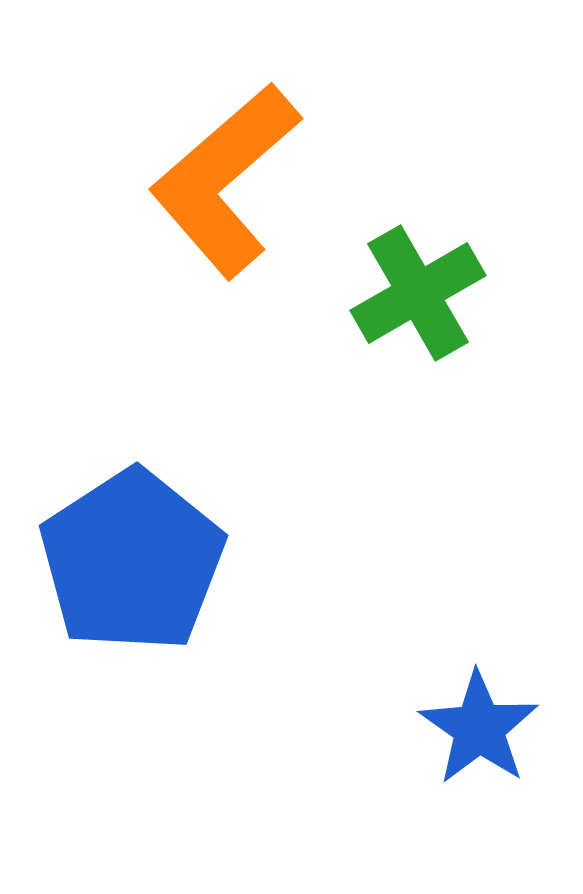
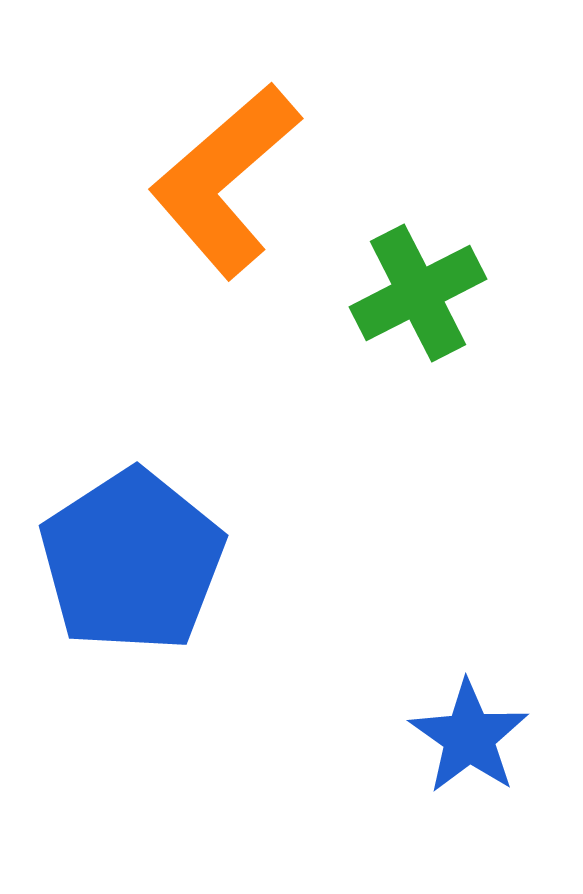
green cross: rotated 3 degrees clockwise
blue star: moved 10 px left, 9 px down
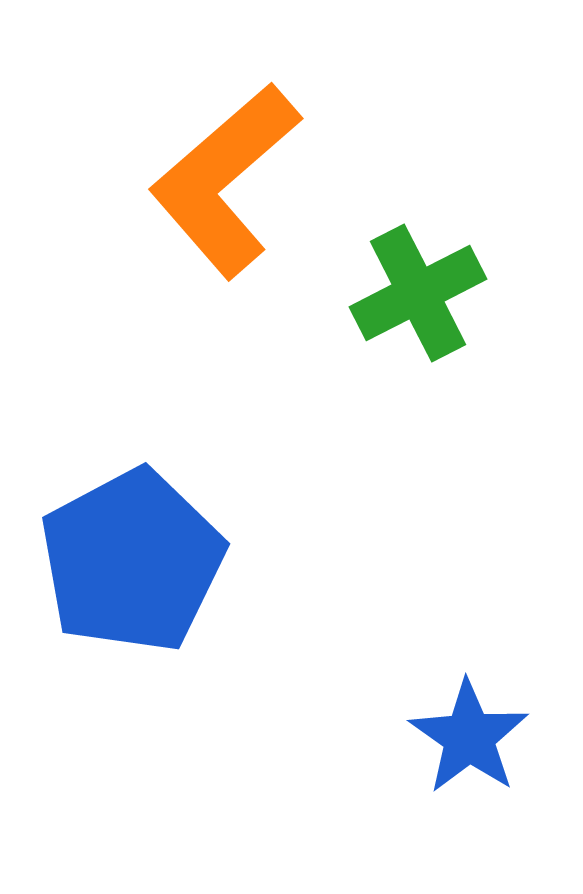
blue pentagon: rotated 5 degrees clockwise
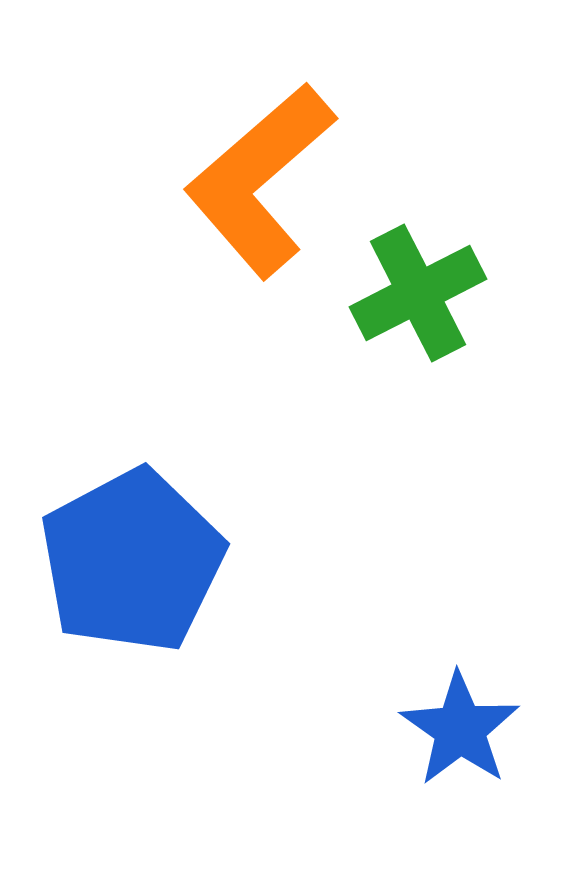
orange L-shape: moved 35 px right
blue star: moved 9 px left, 8 px up
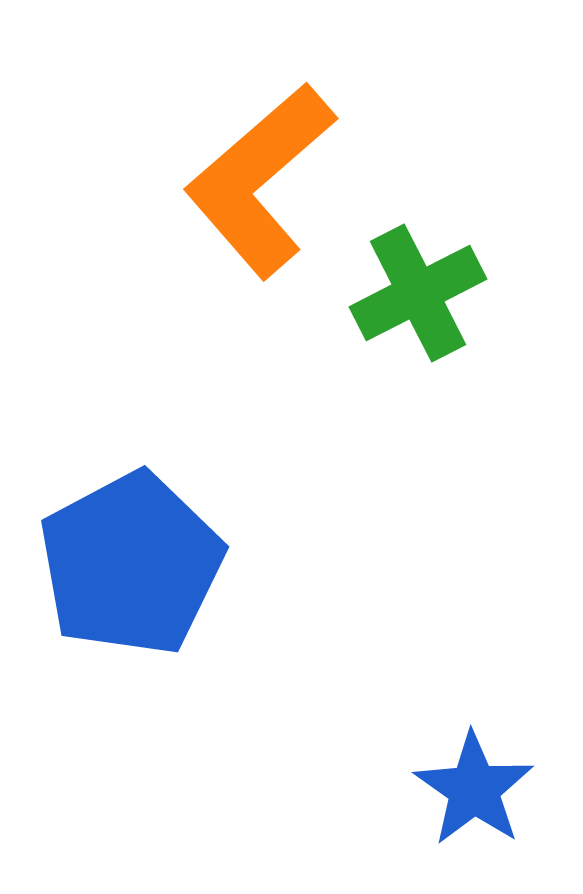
blue pentagon: moved 1 px left, 3 px down
blue star: moved 14 px right, 60 px down
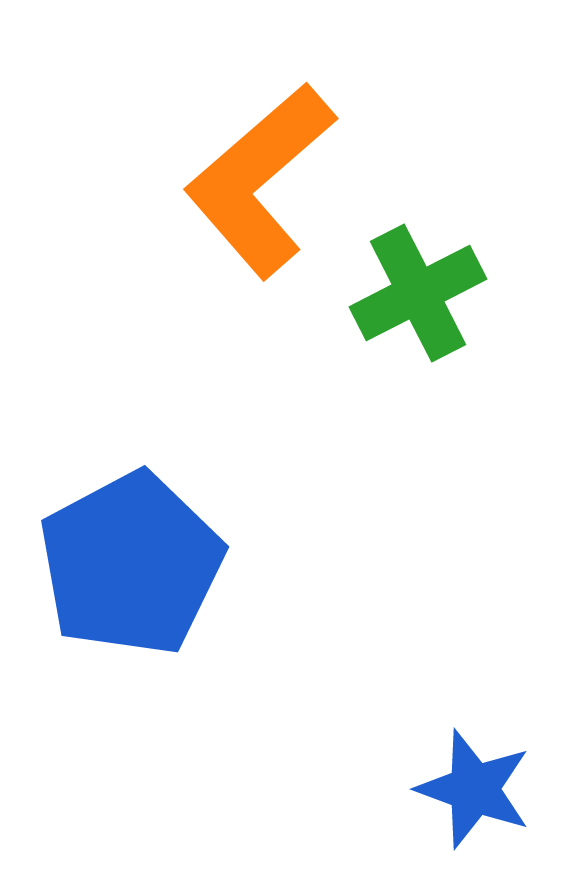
blue star: rotated 15 degrees counterclockwise
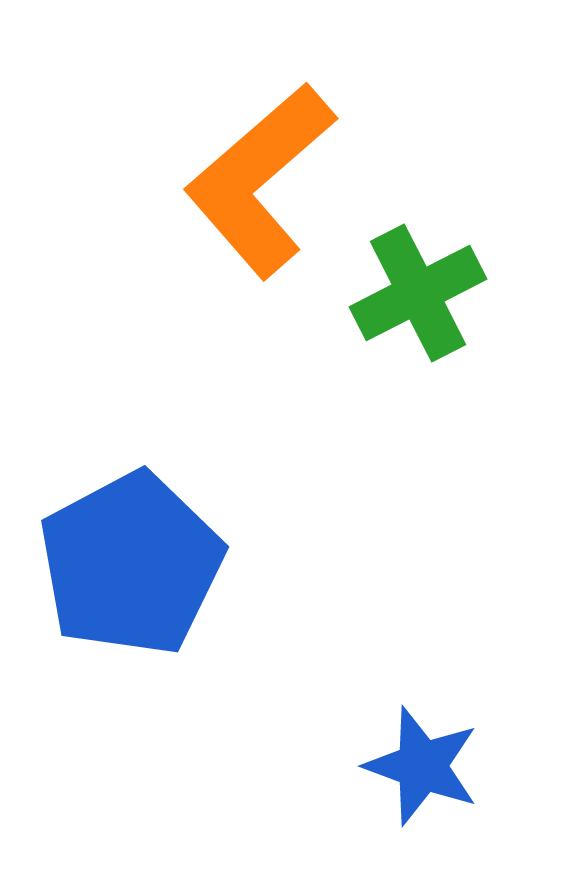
blue star: moved 52 px left, 23 px up
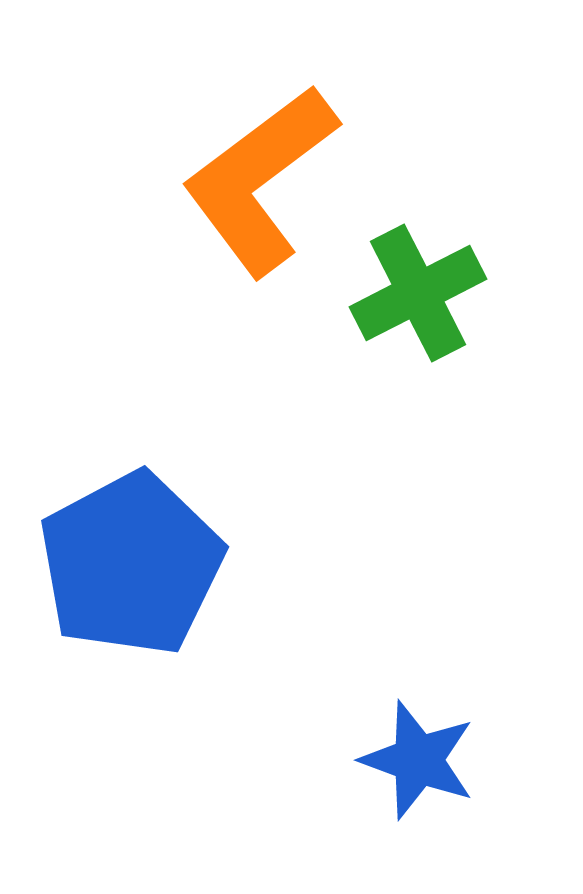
orange L-shape: rotated 4 degrees clockwise
blue star: moved 4 px left, 6 px up
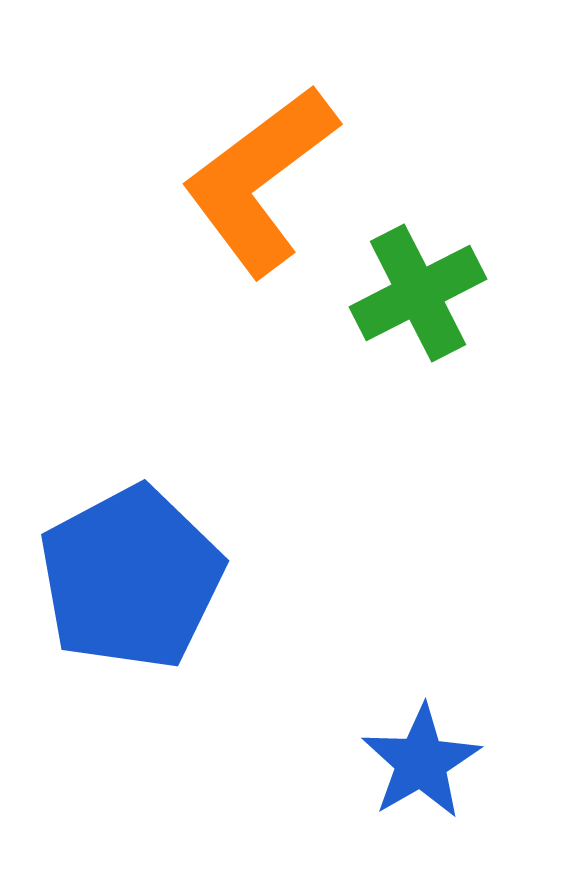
blue pentagon: moved 14 px down
blue star: moved 3 px right, 2 px down; rotated 22 degrees clockwise
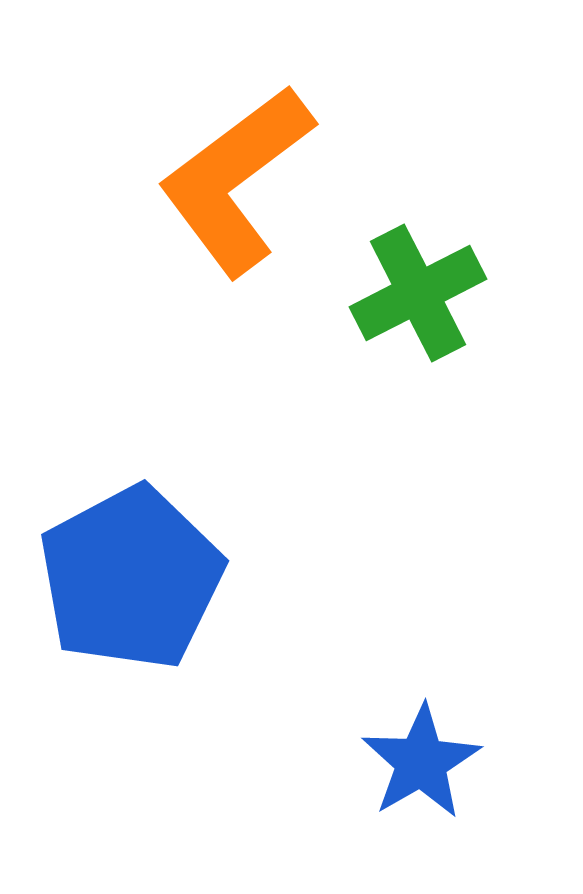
orange L-shape: moved 24 px left
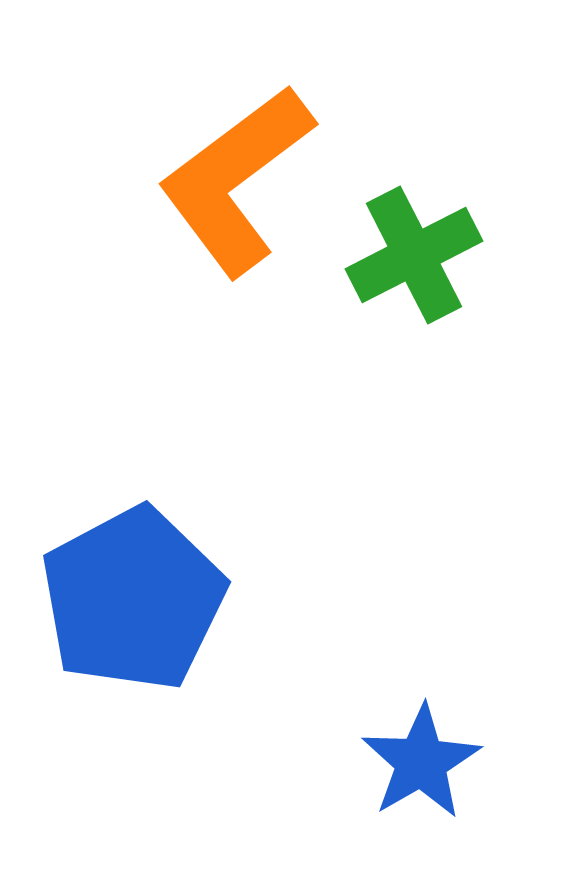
green cross: moved 4 px left, 38 px up
blue pentagon: moved 2 px right, 21 px down
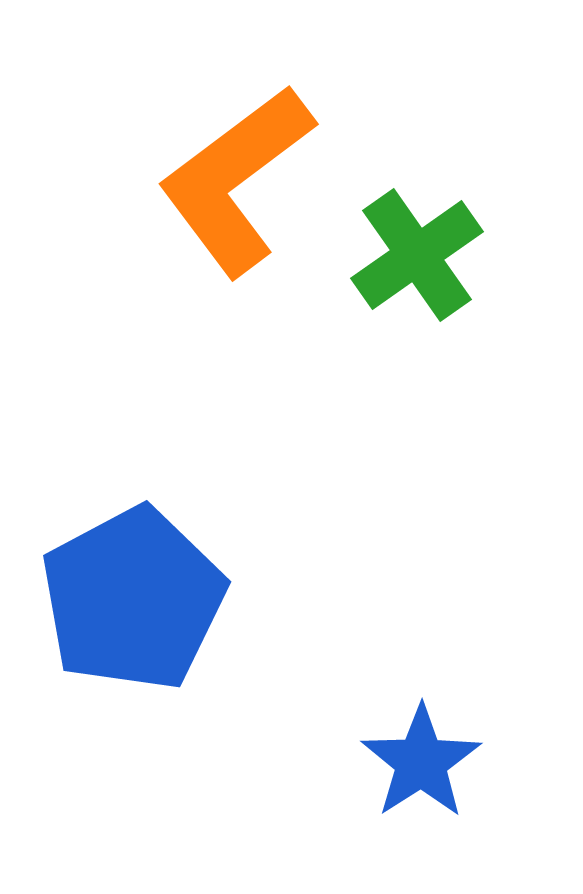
green cross: moved 3 px right; rotated 8 degrees counterclockwise
blue star: rotated 3 degrees counterclockwise
